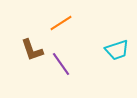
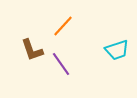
orange line: moved 2 px right, 3 px down; rotated 15 degrees counterclockwise
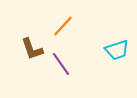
brown L-shape: moved 1 px up
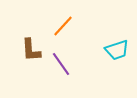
brown L-shape: moved 1 px left, 1 px down; rotated 15 degrees clockwise
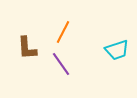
orange line: moved 6 px down; rotated 15 degrees counterclockwise
brown L-shape: moved 4 px left, 2 px up
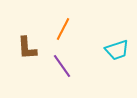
orange line: moved 3 px up
purple line: moved 1 px right, 2 px down
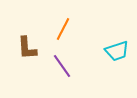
cyan trapezoid: moved 1 px down
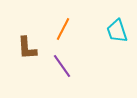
cyan trapezoid: moved 20 px up; rotated 90 degrees clockwise
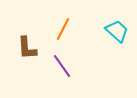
cyan trapezoid: rotated 150 degrees clockwise
